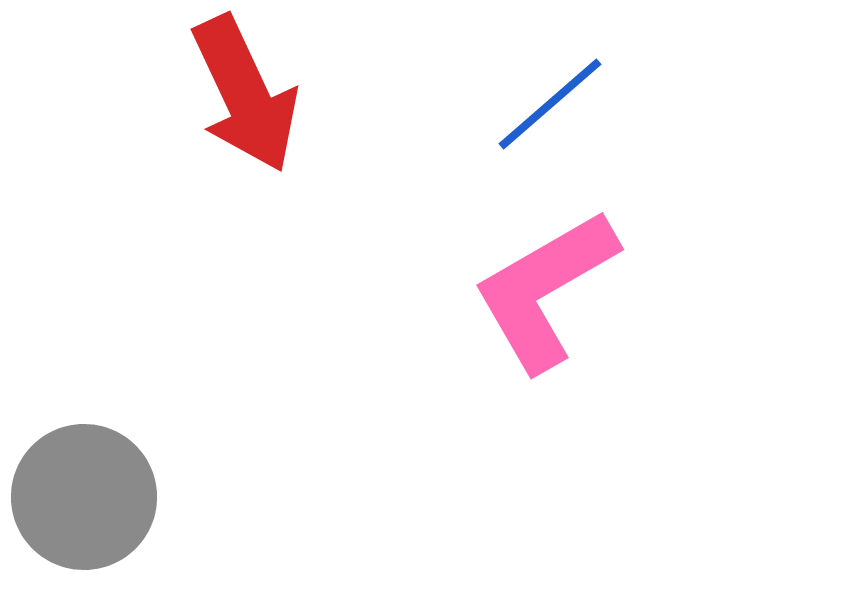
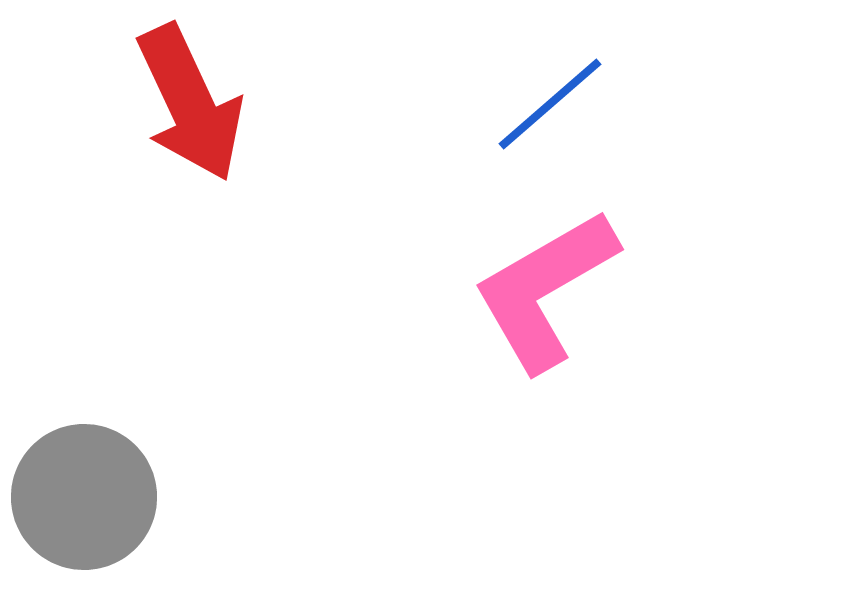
red arrow: moved 55 px left, 9 px down
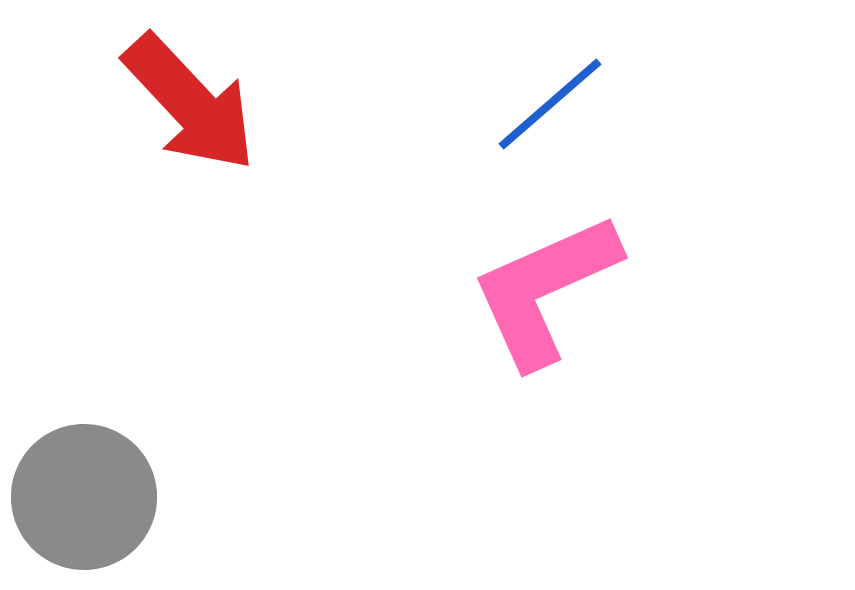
red arrow: rotated 18 degrees counterclockwise
pink L-shape: rotated 6 degrees clockwise
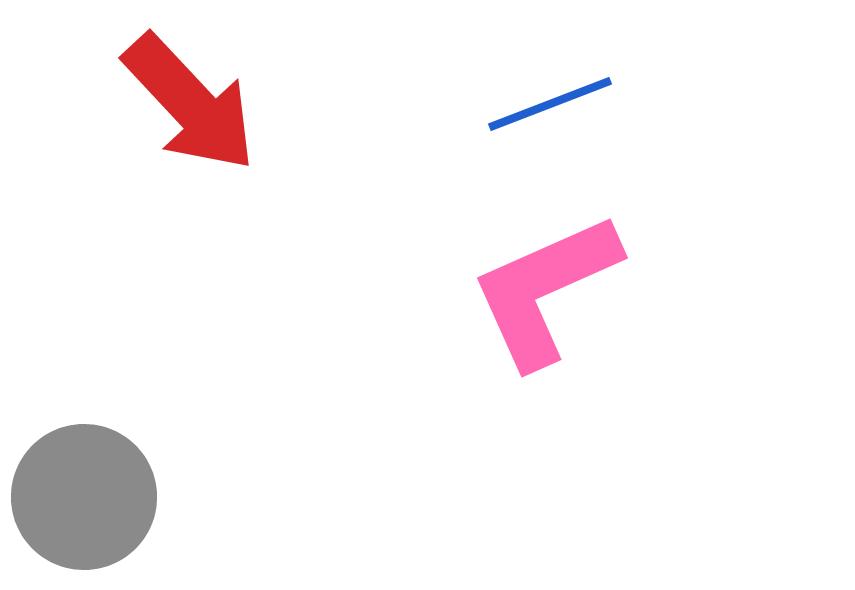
blue line: rotated 20 degrees clockwise
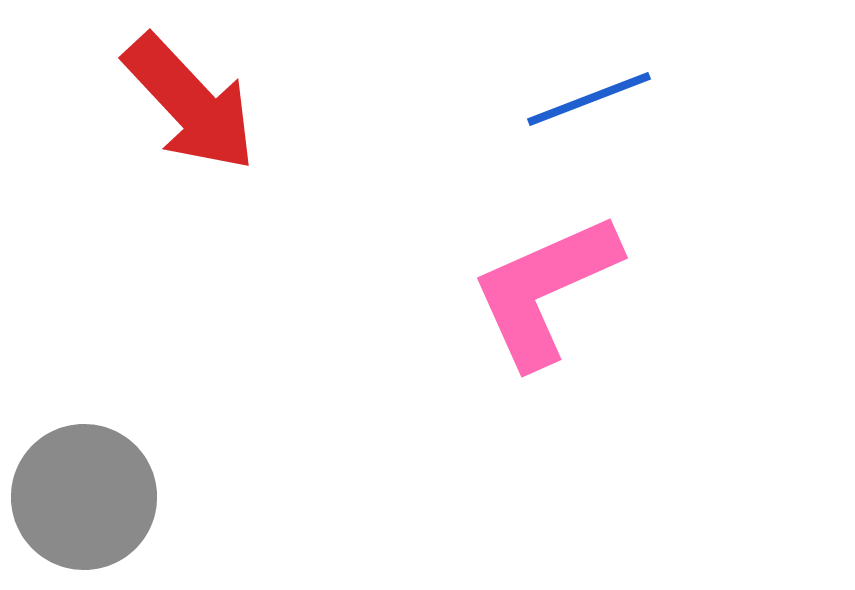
blue line: moved 39 px right, 5 px up
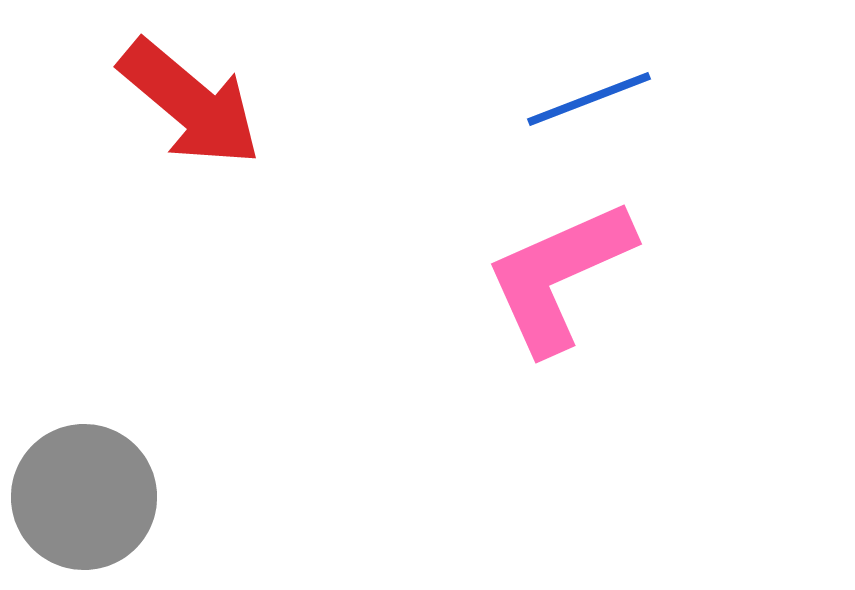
red arrow: rotated 7 degrees counterclockwise
pink L-shape: moved 14 px right, 14 px up
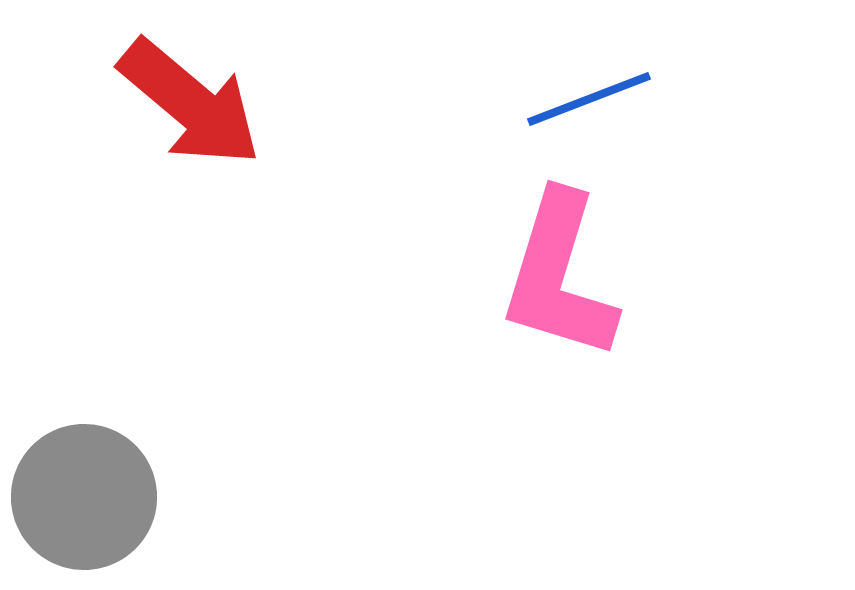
pink L-shape: rotated 49 degrees counterclockwise
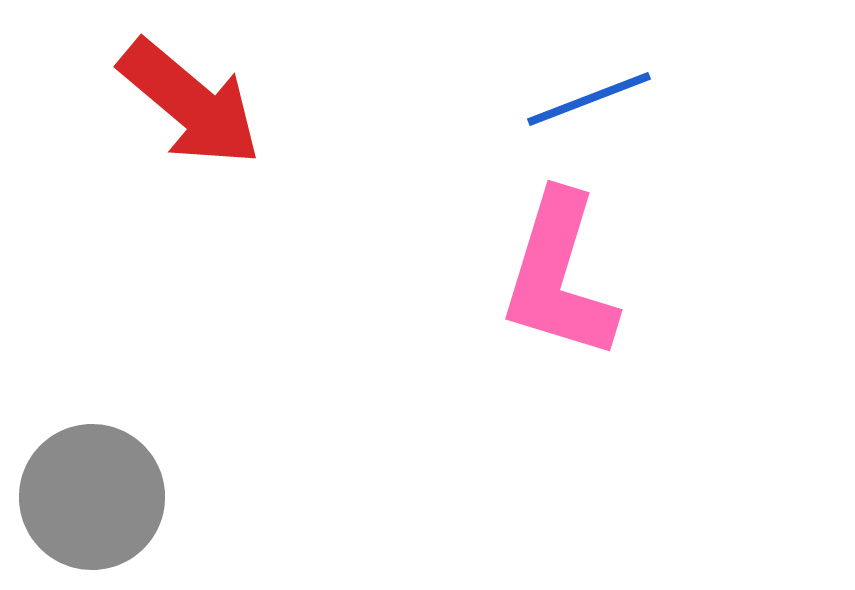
gray circle: moved 8 px right
